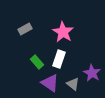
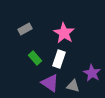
pink star: moved 1 px right, 1 px down
green rectangle: moved 2 px left, 4 px up
gray triangle: moved 2 px down; rotated 24 degrees counterclockwise
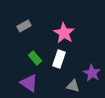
gray rectangle: moved 1 px left, 3 px up
purple triangle: moved 21 px left
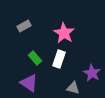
gray triangle: moved 2 px down
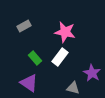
pink star: moved 1 px right, 1 px up; rotated 20 degrees counterclockwise
white rectangle: moved 1 px right, 2 px up; rotated 18 degrees clockwise
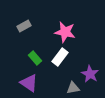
purple star: moved 2 px left, 1 px down
gray triangle: rotated 24 degrees counterclockwise
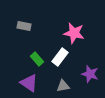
gray rectangle: rotated 40 degrees clockwise
pink star: moved 9 px right, 1 px down
green rectangle: moved 2 px right, 1 px down
purple star: rotated 12 degrees counterclockwise
gray triangle: moved 10 px left, 2 px up
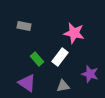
purple triangle: moved 2 px left
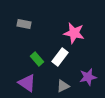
gray rectangle: moved 2 px up
purple star: moved 2 px left, 3 px down; rotated 30 degrees counterclockwise
gray triangle: rotated 16 degrees counterclockwise
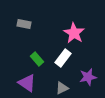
pink star: rotated 20 degrees clockwise
white rectangle: moved 3 px right, 1 px down
gray triangle: moved 1 px left, 2 px down
